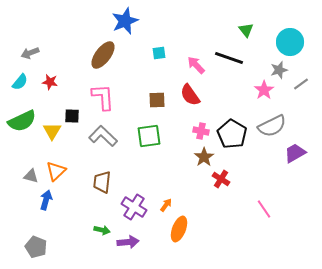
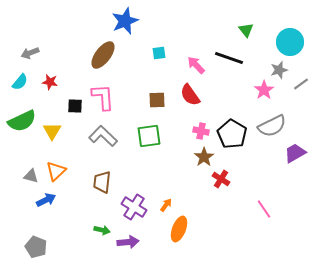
black square: moved 3 px right, 10 px up
blue arrow: rotated 48 degrees clockwise
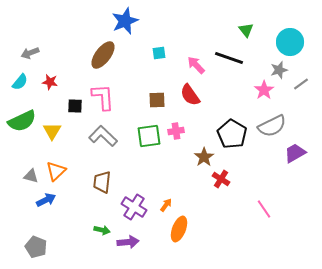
pink cross: moved 25 px left; rotated 21 degrees counterclockwise
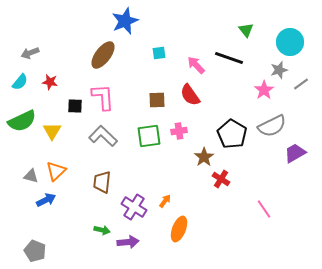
pink cross: moved 3 px right
orange arrow: moved 1 px left, 4 px up
gray pentagon: moved 1 px left, 4 px down
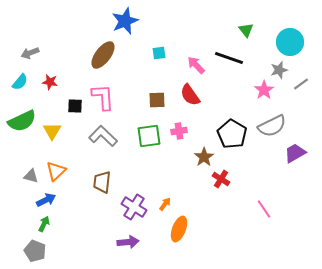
orange arrow: moved 3 px down
green arrow: moved 58 px left, 6 px up; rotated 77 degrees counterclockwise
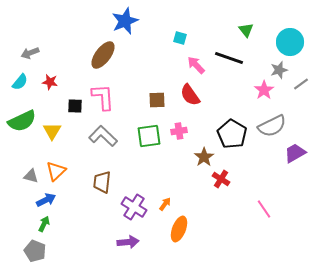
cyan square: moved 21 px right, 15 px up; rotated 24 degrees clockwise
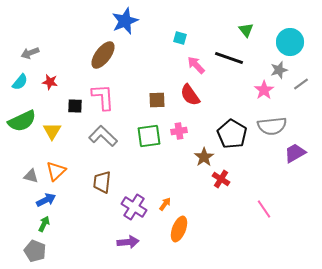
gray semicircle: rotated 20 degrees clockwise
